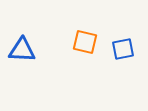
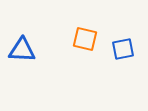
orange square: moved 3 px up
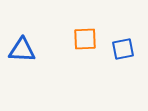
orange square: rotated 15 degrees counterclockwise
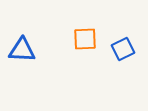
blue square: rotated 15 degrees counterclockwise
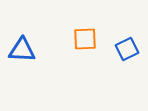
blue square: moved 4 px right
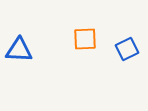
blue triangle: moved 3 px left
